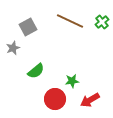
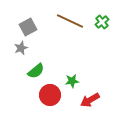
gray star: moved 8 px right
red circle: moved 5 px left, 4 px up
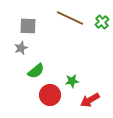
brown line: moved 3 px up
gray square: moved 1 px up; rotated 30 degrees clockwise
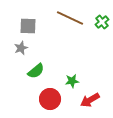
red circle: moved 4 px down
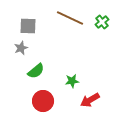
red circle: moved 7 px left, 2 px down
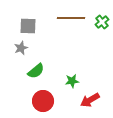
brown line: moved 1 px right; rotated 24 degrees counterclockwise
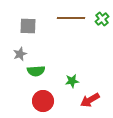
green cross: moved 3 px up
gray star: moved 1 px left, 6 px down
green semicircle: rotated 36 degrees clockwise
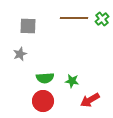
brown line: moved 3 px right
green semicircle: moved 9 px right, 7 px down
green star: rotated 16 degrees clockwise
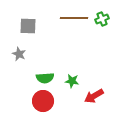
green cross: rotated 16 degrees clockwise
gray star: moved 1 px left; rotated 24 degrees counterclockwise
red arrow: moved 4 px right, 4 px up
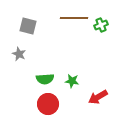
green cross: moved 1 px left, 6 px down
gray square: rotated 12 degrees clockwise
green semicircle: moved 1 px down
red arrow: moved 4 px right, 1 px down
red circle: moved 5 px right, 3 px down
